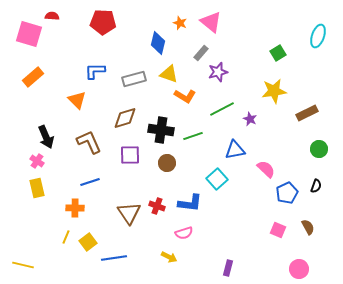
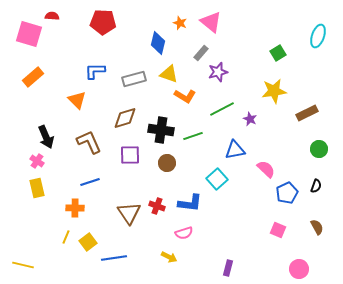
brown semicircle at (308, 227): moved 9 px right
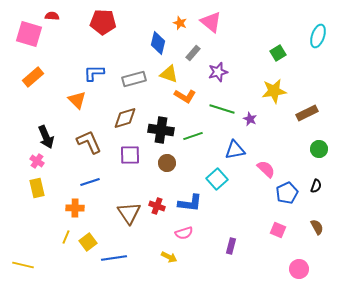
gray rectangle at (201, 53): moved 8 px left
blue L-shape at (95, 71): moved 1 px left, 2 px down
green line at (222, 109): rotated 45 degrees clockwise
purple rectangle at (228, 268): moved 3 px right, 22 px up
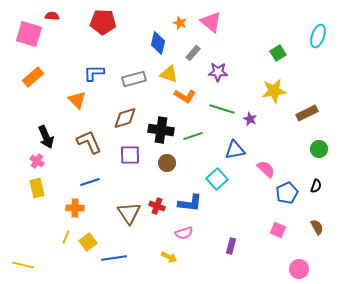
purple star at (218, 72): rotated 18 degrees clockwise
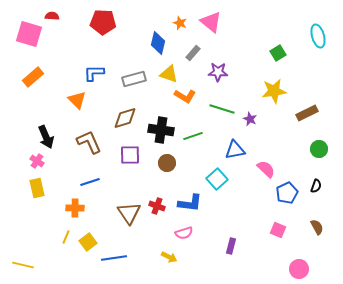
cyan ellipse at (318, 36): rotated 35 degrees counterclockwise
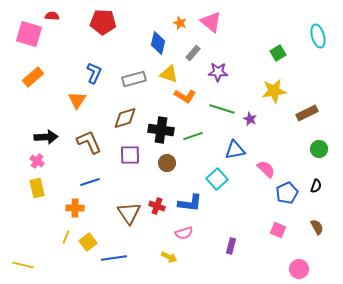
blue L-shape at (94, 73): rotated 115 degrees clockwise
orange triangle at (77, 100): rotated 18 degrees clockwise
black arrow at (46, 137): rotated 70 degrees counterclockwise
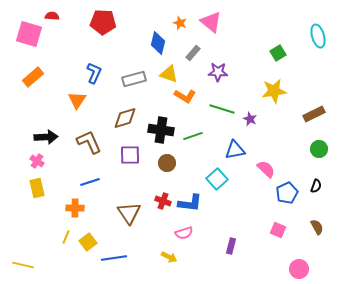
brown rectangle at (307, 113): moved 7 px right, 1 px down
red cross at (157, 206): moved 6 px right, 5 px up
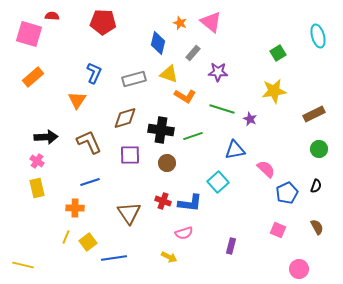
cyan square at (217, 179): moved 1 px right, 3 px down
